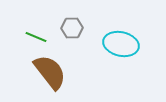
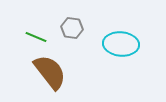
gray hexagon: rotated 10 degrees clockwise
cyan ellipse: rotated 8 degrees counterclockwise
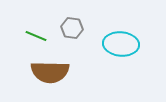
green line: moved 1 px up
brown semicircle: rotated 129 degrees clockwise
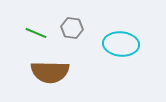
green line: moved 3 px up
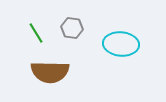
green line: rotated 35 degrees clockwise
